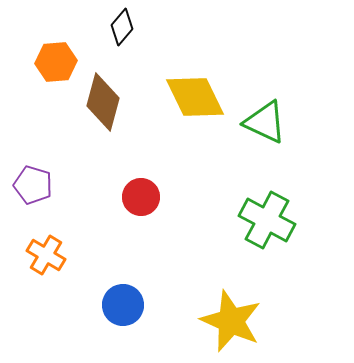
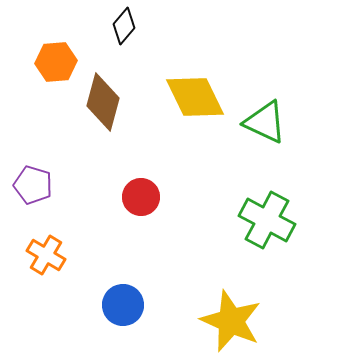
black diamond: moved 2 px right, 1 px up
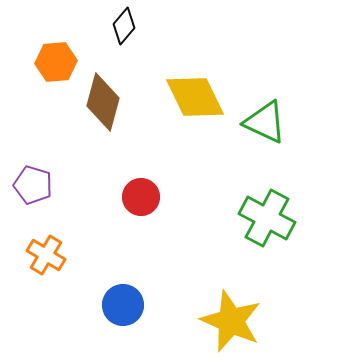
green cross: moved 2 px up
